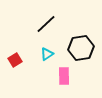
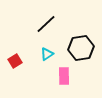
red square: moved 1 px down
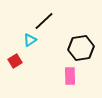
black line: moved 2 px left, 3 px up
cyan triangle: moved 17 px left, 14 px up
pink rectangle: moved 6 px right
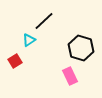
cyan triangle: moved 1 px left
black hexagon: rotated 25 degrees clockwise
pink rectangle: rotated 24 degrees counterclockwise
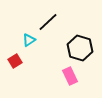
black line: moved 4 px right, 1 px down
black hexagon: moved 1 px left
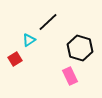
red square: moved 2 px up
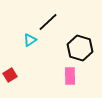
cyan triangle: moved 1 px right
red square: moved 5 px left, 16 px down
pink rectangle: rotated 24 degrees clockwise
